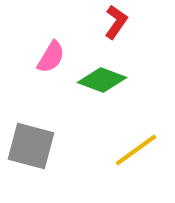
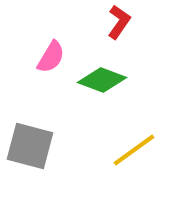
red L-shape: moved 3 px right
gray square: moved 1 px left
yellow line: moved 2 px left
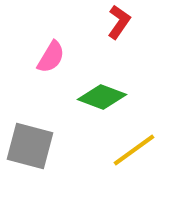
green diamond: moved 17 px down
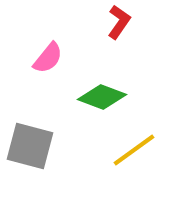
pink semicircle: moved 3 px left, 1 px down; rotated 8 degrees clockwise
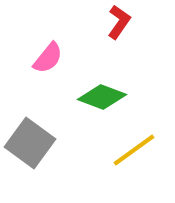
gray square: moved 3 px up; rotated 21 degrees clockwise
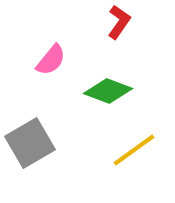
pink semicircle: moved 3 px right, 2 px down
green diamond: moved 6 px right, 6 px up
gray square: rotated 24 degrees clockwise
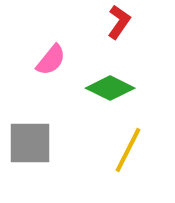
green diamond: moved 2 px right, 3 px up; rotated 6 degrees clockwise
gray square: rotated 30 degrees clockwise
yellow line: moved 6 px left; rotated 27 degrees counterclockwise
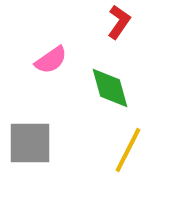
pink semicircle: rotated 16 degrees clockwise
green diamond: rotated 48 degrees clockwise
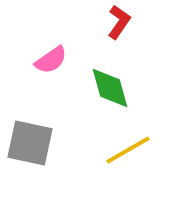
gray square: rotated 12 degrees clockwise
yellow line: rotated 33 degrees clockwise
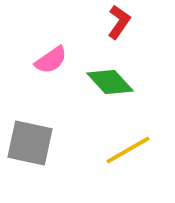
green diamond: moved 6 px up; rotated 27 degrees counterclockwise
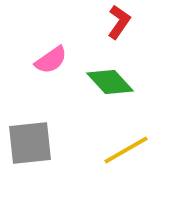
gray square: rotated 18 degrees counterclockwise
yellow line: moved 2 px left
